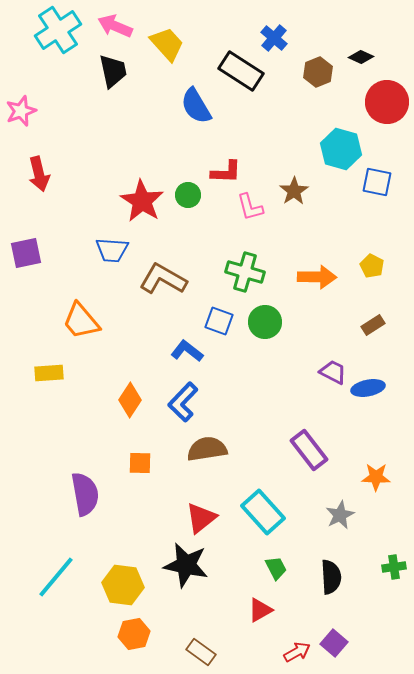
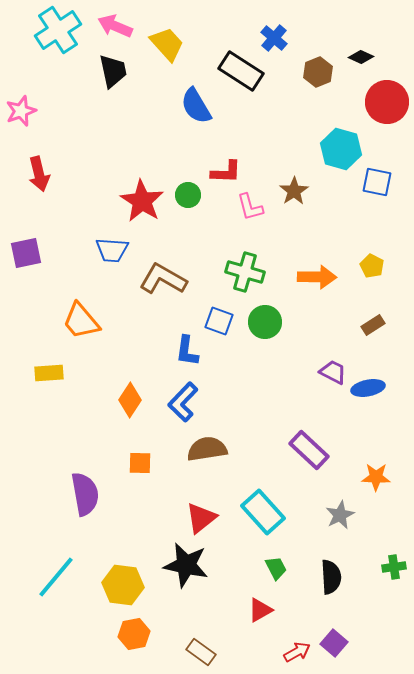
blue L-shape at (187, 351): rotated 120 degrees counterclockwise
purple rectangle at (309, 450): rotated 9 degrees counterclockwise
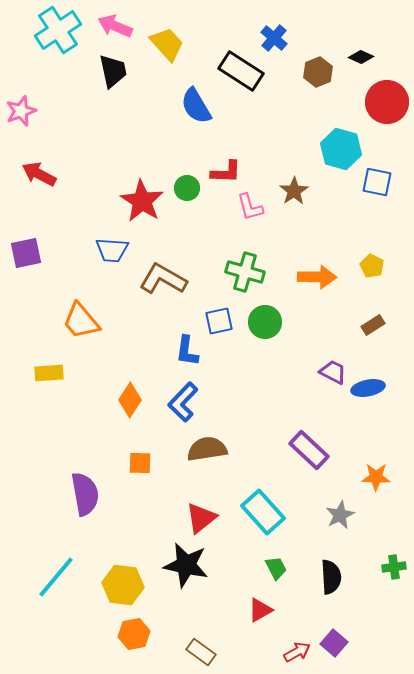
red arrow at (39, 174): rotated 132 degrees clockwise
green circle at (188, 195): moved 1 px left, 7 px up
blue square at (219, 321): rotated 32 degrees counterclockwise
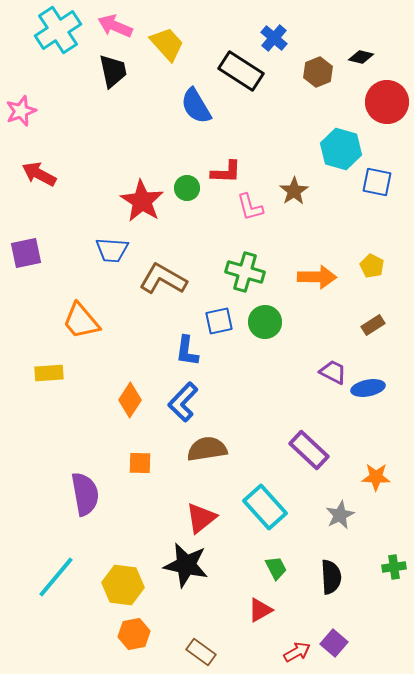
black diamond at (361, 57): rotated 10 degrees counterclockwise
cyan rectangle at (263, 512): moved 2 px right, 5 px up
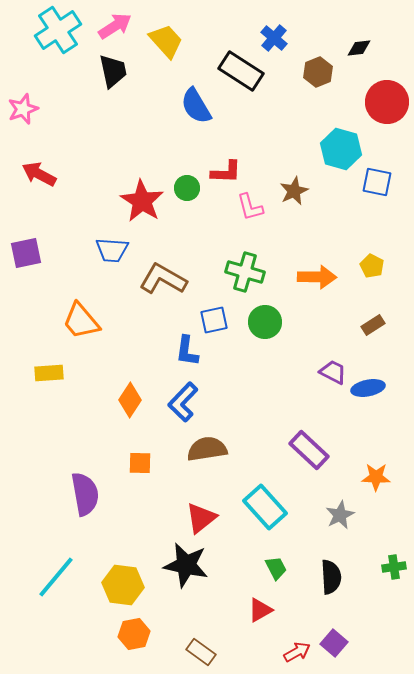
pink arrow at (115, 26): rotated 124 degrees clockwise
yellow trapezoid at (167, 44): moved 1 px left, 3 px up
black diamond at (361, 57): moved 2 px left, 9 px up; rotated 20 degrees counterclockwise
pink star at (21, 111): moved 2 px right, 2 px up
brown star at (294, 191): rotated 8 degrees clockwise
blue square at (219, 321): moved 5 px left, 1 px up
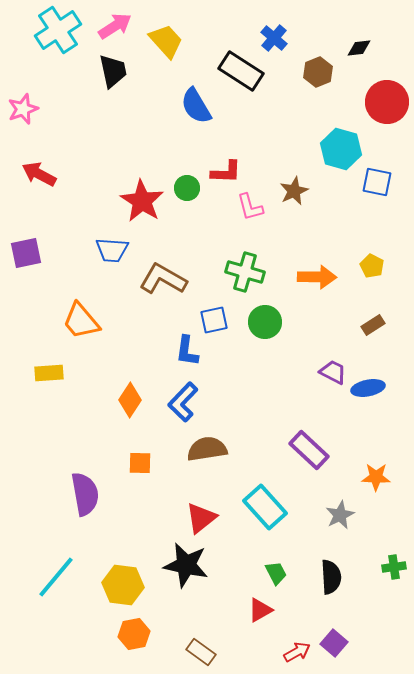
green trapezoid at (276, 568): moved 5 px down
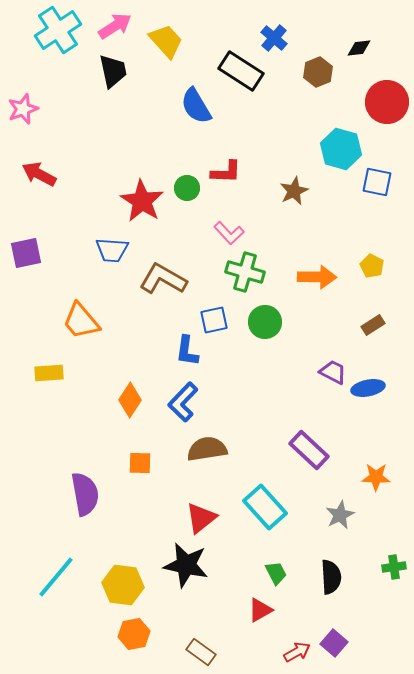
pink L-shape at (250, 207): moved 21 px left, 26 px down; rotated 28 degrees counterclockwise
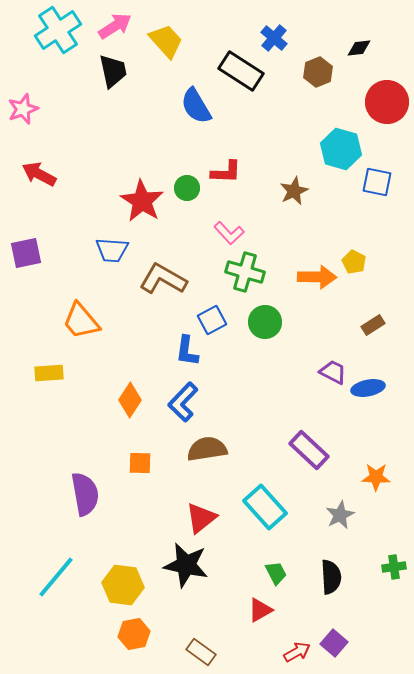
yellow pentagon at (372, 266): moved 18 px left, 4 px up
blue square at (214, 320): moved 2 px left; rotated 16 degrees counterclockwise
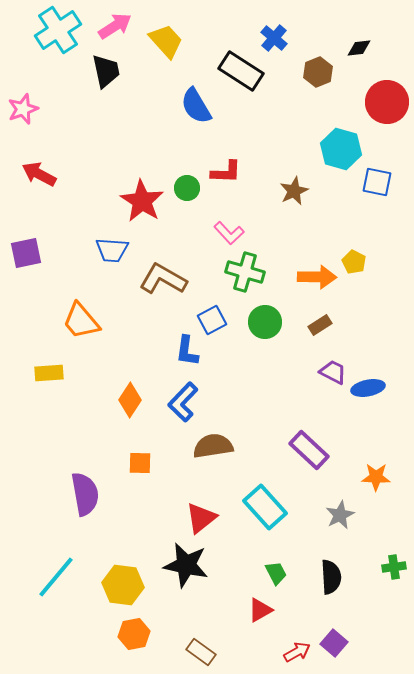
black trapezoid at (113, 71): moved 7 px left
brown rectangle at (373, 325): moved 53 px left
brown semicircle at (207, 449): moved 6 px right, 3 px up
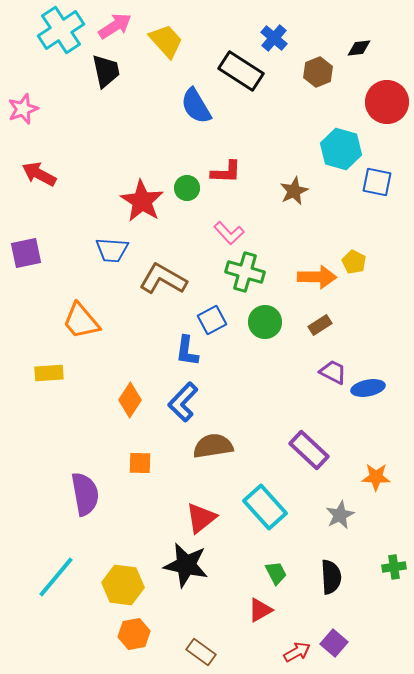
cyan cross at (58, 30): moved 3 px right
